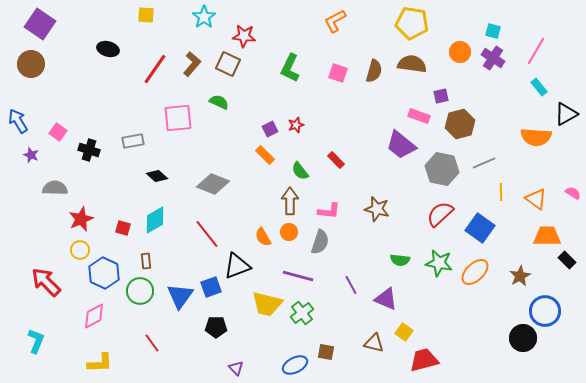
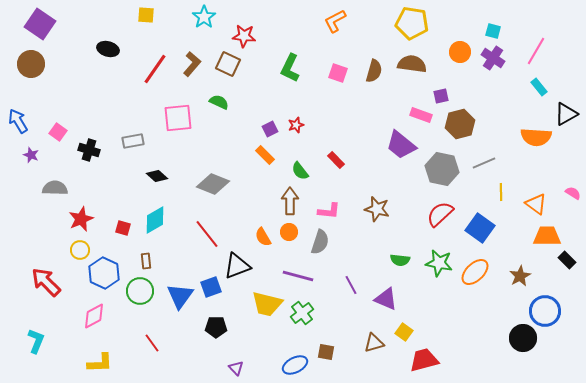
pink rectangle at (419, 116): moved 2 px right, 1 px up
orange triangle at (536, 199): moved 5 px down
brown triangle at (374, 343): rotated 30 degrees counterclockwise
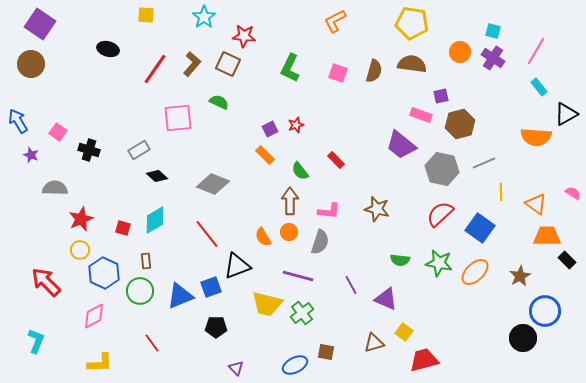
gray rectangle at (133, 141): moved 6 px right, 9 px down; rotated 20 degrees counterclockwise
blue triangle at (180, 296): rotated 32 degrees clockwise
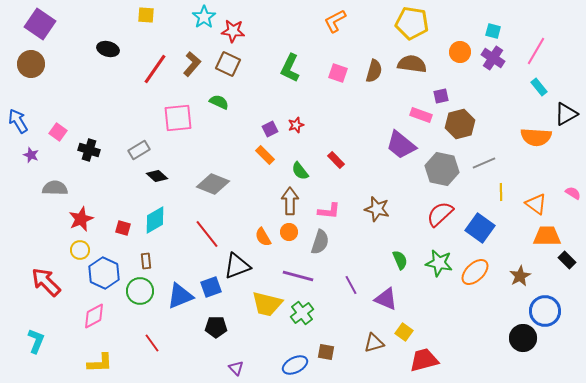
red star at (244, 36): moved 11 px left, 5 px up
green semicircle at (400, 260): rotated 120 degrees counterclockwise
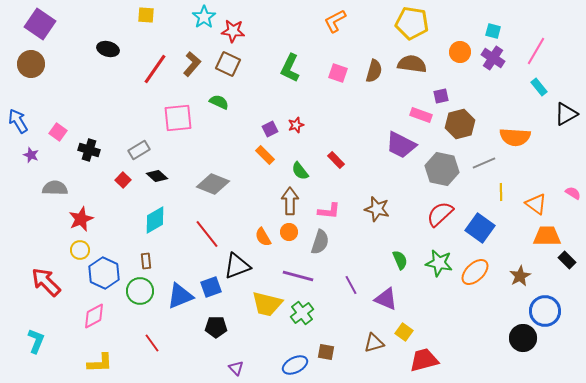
orange semicircle at (536, 137): moved 21 px left
purple trapezoid at (401, 145): rotated 12 degrees counterclockwise
red square at (123, 228): moved 48 px up; rotated 28 degrees clockwise
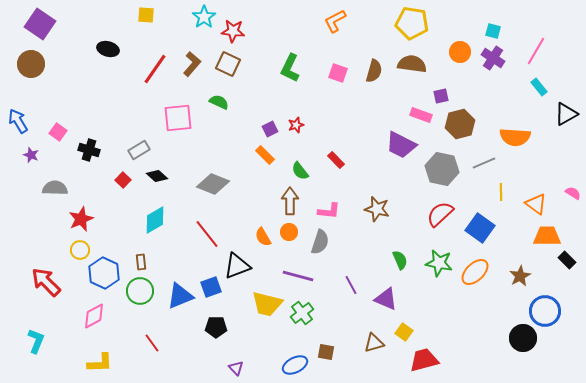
brown rectangle at (146, 261): moved 5 px left, 1 px down
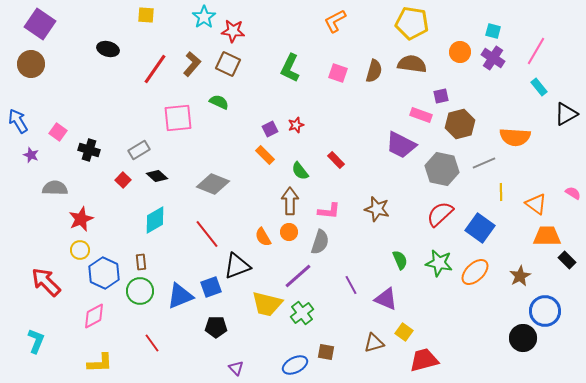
purple line at (298, 276): rotated 56 degrees counterclockwise
